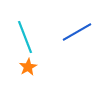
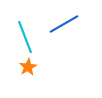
blue line: moved 13 px left, 8 px up
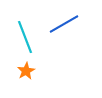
orange star: moved 2 px left, 4 px down
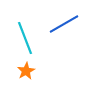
cyan line: moved 1 px down
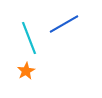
cyan line: moved 4 px right
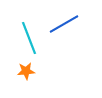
orange star: rotated 24 degrees clockwise
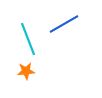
cyan line: moved 1 px left, 1 px down
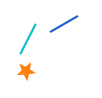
cyan line: rotated 48 degrees clockwise
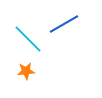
cyan line: rotated 72 degrees counterclockwise
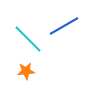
blue line: moved 2 px down
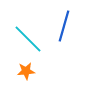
blue line: rotated 44 degrees counterclockwise
